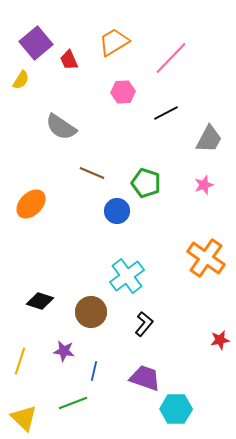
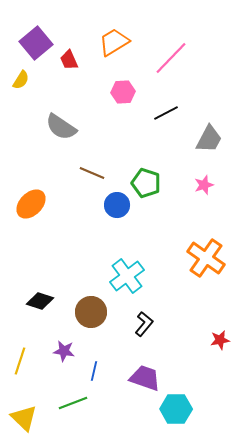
blue circle: moved 6 px up
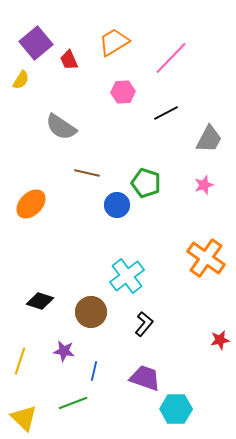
brown line: moved 5 px left; rotated 10 degrees counterclockwise
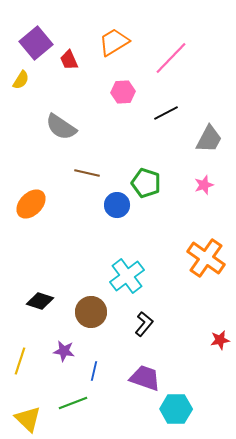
yellow triangle: moved 4 px right, 1 px down
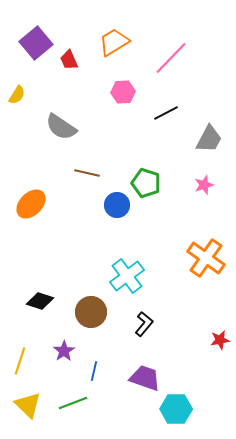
yellow semicircle: moved 4 px left, 15 px down
purple star: rotated 30 degrees clockwise
yellow triangle: moved 14 px up
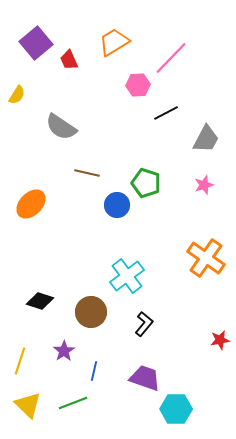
pink hexagon: moved 15 px right, 7 px up
gray trapezoid: moved 3 px left
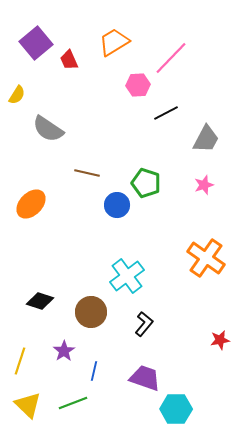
gray semicircle: moved 13 px left, 2 px down
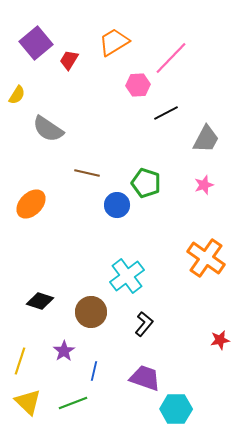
red trapezoid: rotated 55 degrees clockwise
yellow triangle: moved 3 px up
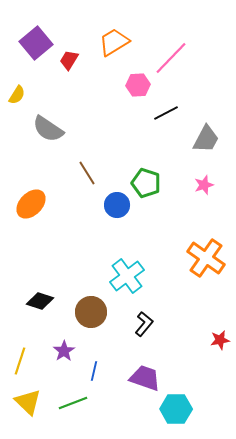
brown line: rotated 45 degrees clockwise
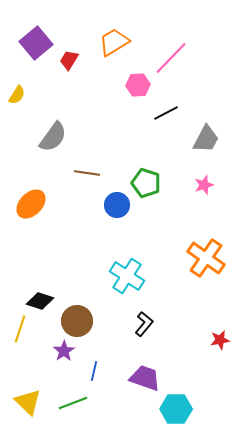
gray semicircle: moved 5 px right, 8 px down; rotated 88 degrees counterclockwise
brown line: rotated 50 degrees counterclockwise
cyan cross: rotated 20 degrees counterclockwise
brown circle: moved 14 px left, 9 px down
yellow line: moved 32 px up
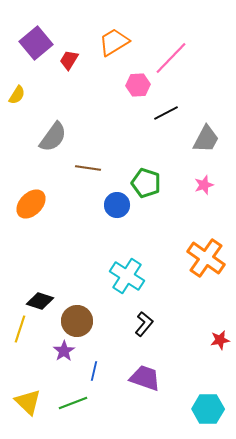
brown line: moved 1 px right, 5 px up
cyan hexagon: moved 32 px right
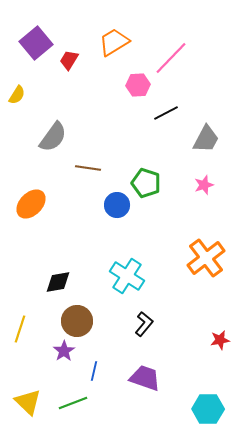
orange cross: rotated 18 degrees clockwise
black diamond: moved 18 px right, 19 px up; rotated 28 degrees counterclockwise
